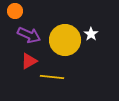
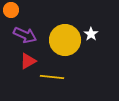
orange circle: moved 4 px left, 1 px up
purple arrow: moved 4 px left
red triangle: moved 1 px left
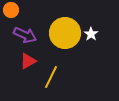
yellow circle: moved 7 px up
yellow line: moved 1 px left; rotated 70 degrees counterclockwise
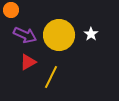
yellow circle: moved 6 px left, 2 px down
red triangle: moved 1 px down
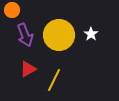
orange circle: moved 1 px right
purple arrow: rotated 45 degrees clockwise
red triangle: moved 7 px down
yellow line: moved 3 px right, 3 px down
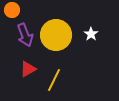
yellow circle: moved 3 px left
